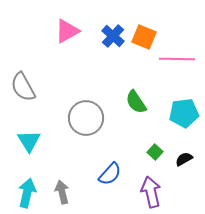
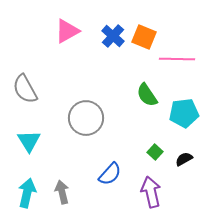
gray semicircle: moved 2 px right, 2 px down
green semicircle: moved 11 px right, 7 px up
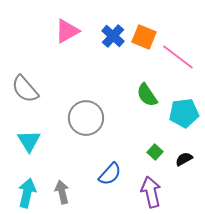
pink line: moved 1 px right, 2 px up; rotated 36 degrees clockwise
gray semicircle: rotated 12 degrees counterclockwise
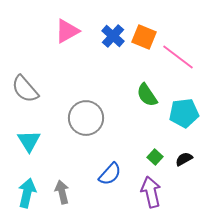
green square: moved 5 px down
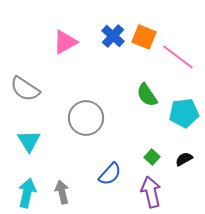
pink triangle: moved 2 px left, 11 px down
gray semicircle: rotated 16 degrees counterclockwise
green square: moved 3 px left
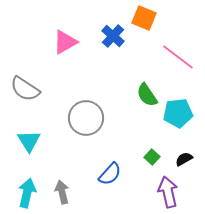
orange square: moved 19 px up
cyan pentagon: moved 6 px left
purple arrow: moved 17 px right
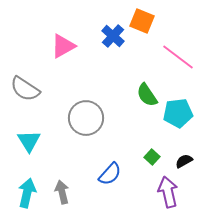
orange square: moved 2 px left, 3 px down
pink triangle: moved 2 px left, 4 px down
black semicircle: moved 2 px down
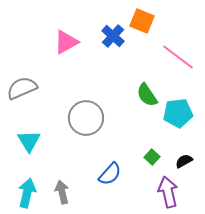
pink triangle: moved 3 px right, 4 px up
gray semicircle: moved 3 px left, 1 px up; rotated 124 degrees clockwise
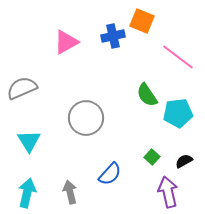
blue cross: rotated 35 degrees clockwise
gray arrow: moved 8 px right
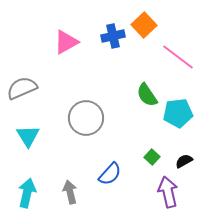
orange square: moved 2 px right, 4 px down; rotated 25 degrees clockwise
cyan triangle: moved 1 px left, 5 px up
